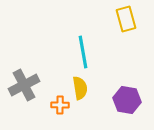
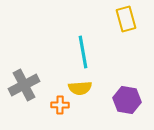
yellow semicircle: rotated 95 degrees clockwise
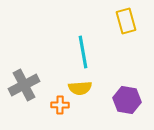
yellow rectangle: moved 2 px down
